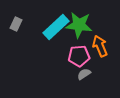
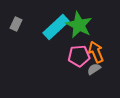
green star: rotated 20 degrees clockwise
orange arrow: moved 4 px left, 6 px down
gray semicircle: moved 10 px right, 5 px up
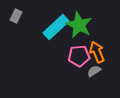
gray rectangle: moved 8 px up
orange arrow: moved 1 px right
gray semicircle: moved 2 px down
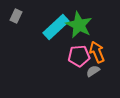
gray semicircle: moved 1 px left
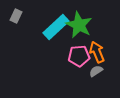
gray semicircle: moved 3 px right
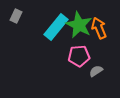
cyan rectangle: rotated 8 degrees counterclockwise
orange arrow: moved 2 px right, 24 px up
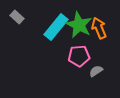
gray rectangle: moved 1 px right, 1 px down; rotated 72 degrees counterclockwise
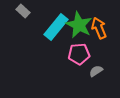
gray rectangle: moved 6 px right, 6 px up
pink pentagon: moved 2 px up
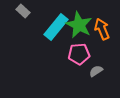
orange arrow: moved 3 px right, 1 px down
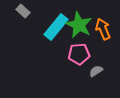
orange arrow: moved 1 px right
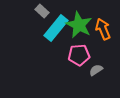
gray rectangle: moved 19 px right
cyan rectangle: moved 1 px down
pink pentagon: moved 1 px down
gray semicircle: moved 1 px up
